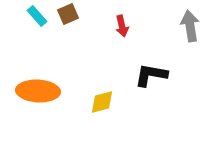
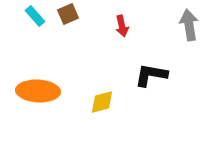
cyan rectangle: moved 2 px left
gray arrow: moved 1 px left, 1 px up
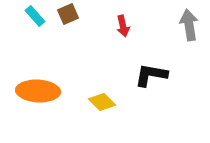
red arrow: moved 1 px right
yellow diamond: rotated 60 degrees clockwise
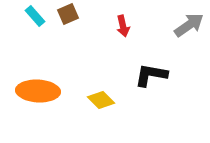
gray arrow: rotated 64 degrees clockwise
yellow diamond: moved 1 px left, 2 px up
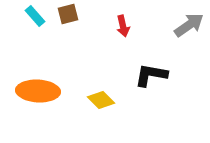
brown square: rotated 10 degrees clockwise
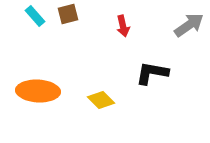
black L-shape: moved 1 px right, 2 px up
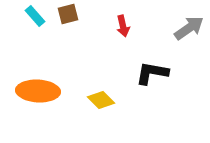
gray arrow: moved 3 px down
